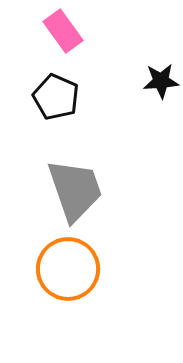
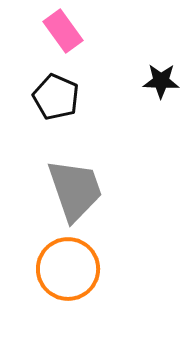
black star: rotated 6 degrees clockwise
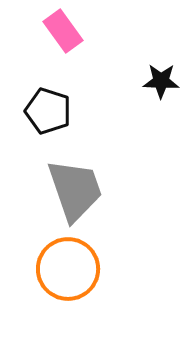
black pentagon: moved 8 px left, 14 px down; rotated 6 degrees counterclockwise
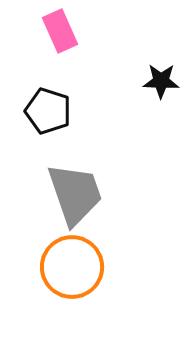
pink rectangle: moved 3 px left; rotated 12 degrees clockwise
gray trapezoid: moved 4 px down
orange circle: moved 4 px right, 2 px up
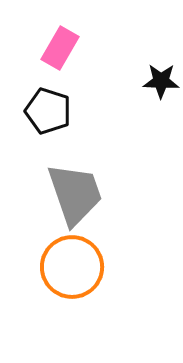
pink rectangle: moved 17 px down; rotated 54 degrees clockwise
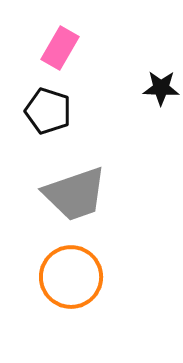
black star: moved 7 px down
gray trapezoid: rotated 90 degrees clockwise
orange circle: moved 1 px left, 10 px down
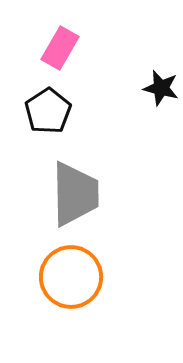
black star: rotated 12 degrees clockwise
black pentagon: rotated 21 degrees clockwise
gray trapezoid: rotated 72 degrees counterclockwise
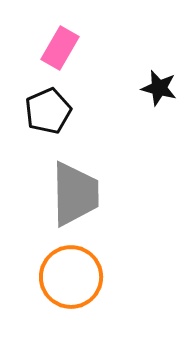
black star: moved 2 px left
black pentagon: rotated 9 degrees clockwise
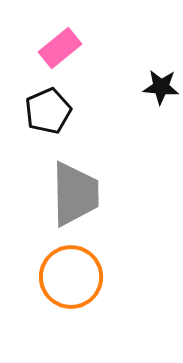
pink rectangle: rotated 21 degrees clockwise
black star: moved 2 px right, 1 px up; rotated 9 degrees counterclockwise
